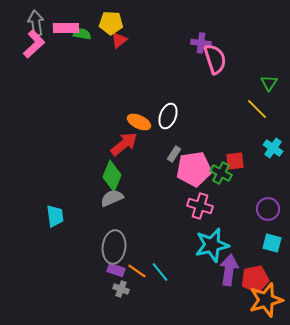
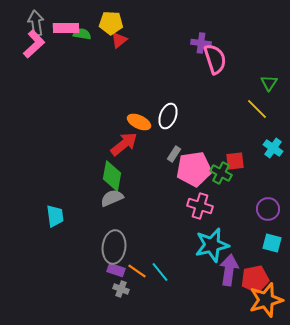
green diamond: rotated 12 degrees counterclockwise
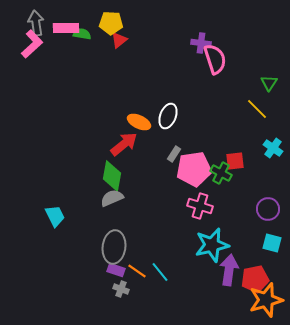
pink L-shape: moved 2 px left
cyan trapezoid: rotated 20 degrees counterclockwise
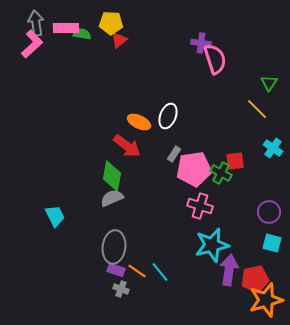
red arrow: moved 3 px right, 2 px down; rotated 76 degrees clockwise
purple circle: moved 1 px right, 3 px down
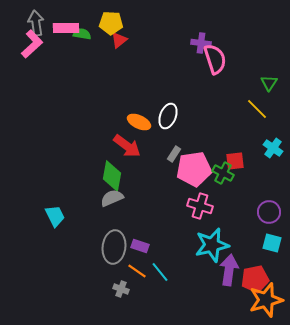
green cross: moved 2 px right
purple rectangle: moved 24 px right, 24 px up
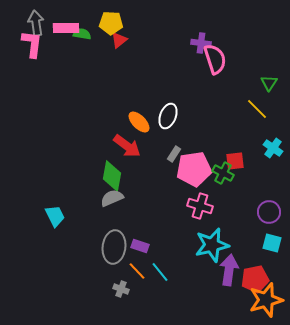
pink L-shape: rotated 40 degrees counterclockwise
orange ellipse: rotated 20 degrees clockwise
orange line: rotated 12 degrees clockwise
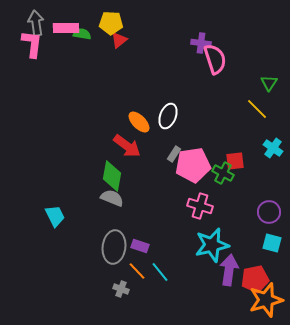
pink pentagon: moved 1 px left, 4 px up
gray semicircle: rotated 45 degrees clockwise
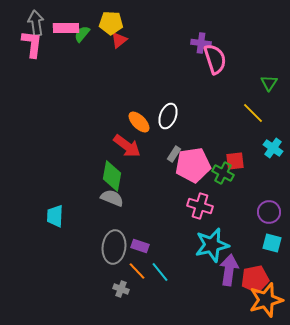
green semicircle: rotated 60 degrees counterclockwise
yellow line: moved 4 px left, 4 px down
cyan trapezoid: rotated 150 degrees counterclockwise
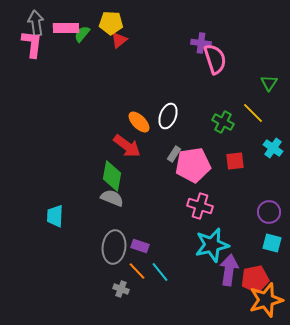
green cross: moved 51 px up
